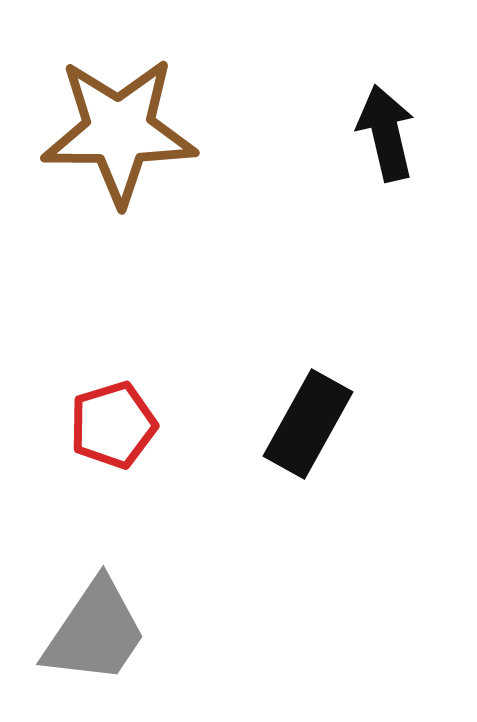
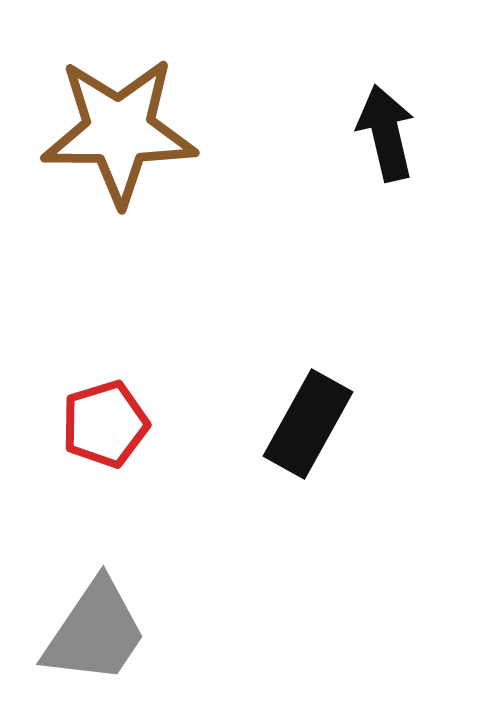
red pentagon: moved 8 px left, 1 px up
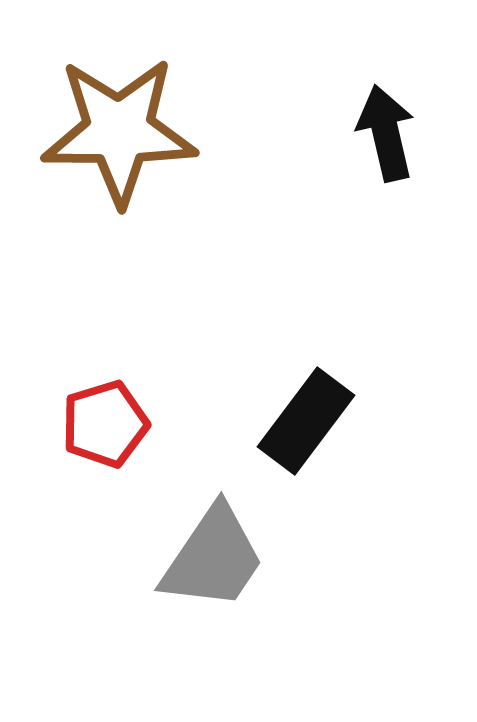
black rectangle: moved 2 px left, 3 px up; rotated 8 degrees clockwise
gray trapezoid: moved 118 px right, 74 px up
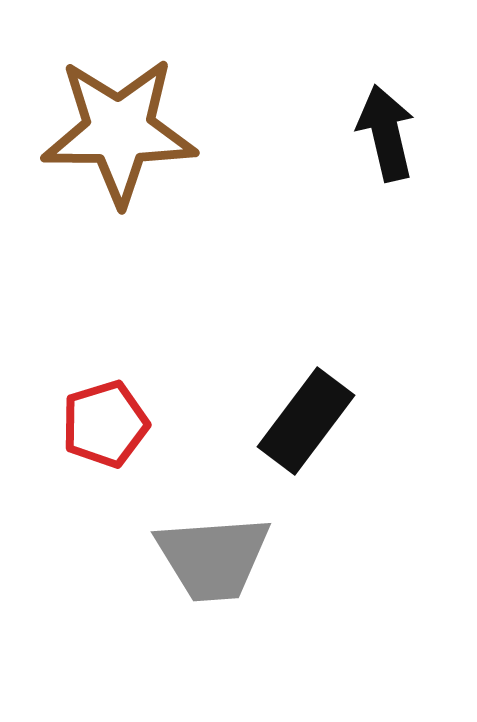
gray trapezoid: rotated 52 degrees clockwise
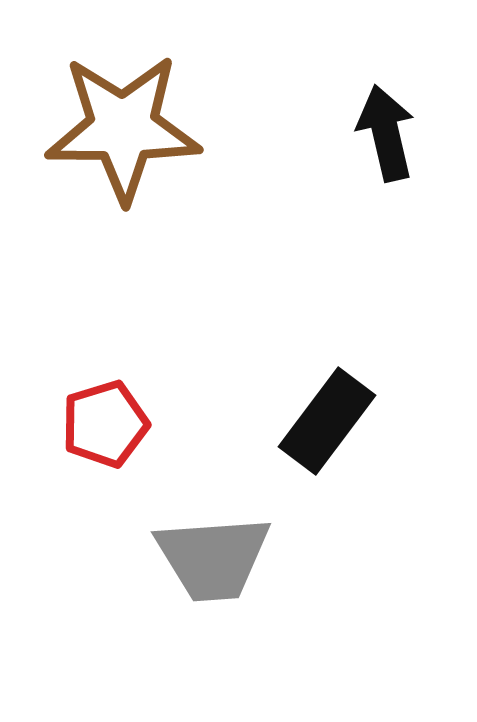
brown star: moved 4 px right, 3 px up
black rectangle: moved 21 px right
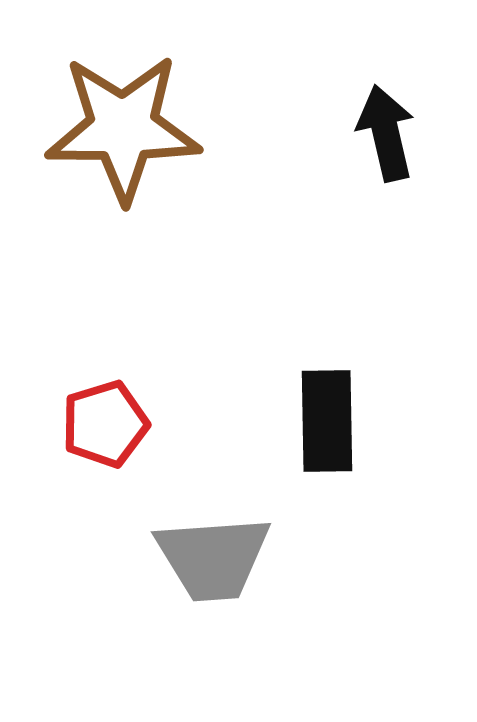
black rectangle: rotated 38 degrees counterclockwise
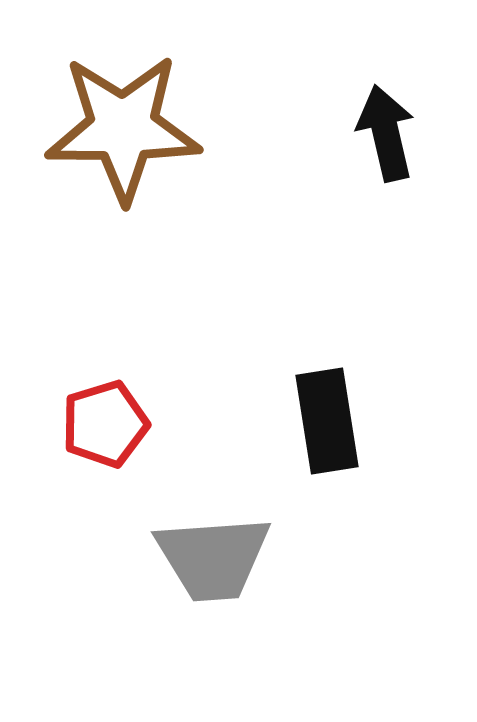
black rectangle: rotated 8 degrees counterclockwise
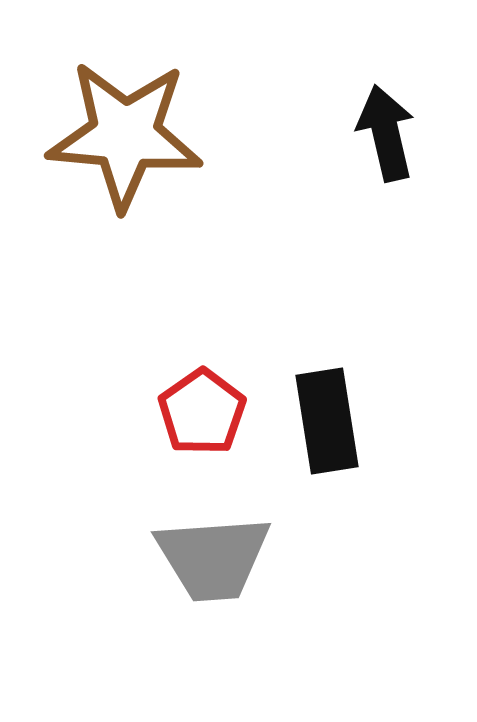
brown star: moved 2 px right, 7 px down; rotated 5 degrees clockwise
red pentagon: moved 97 px right, 12 px up; rotated 18 degrees counterclockwise
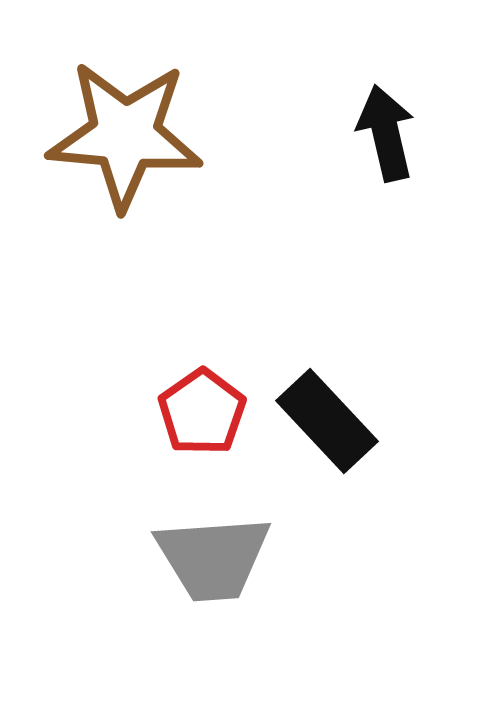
black rectangle: rotated 34 degrees counterclockwise
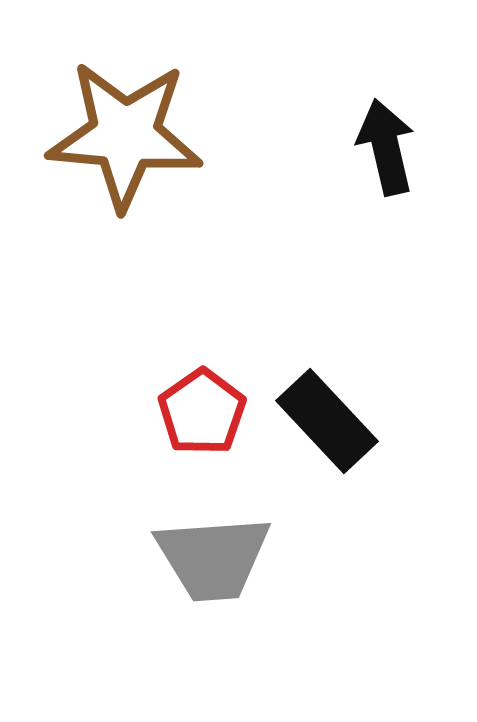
black arrow: moved 14 px down
